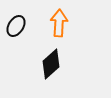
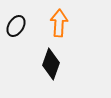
black diamond: rotated 28 degrees counterclockwise
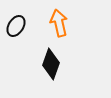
orange arrow: rotated 16 degrees counterclockwise
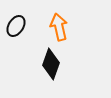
orange arrow: moved 4 px down
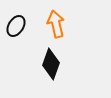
orange arrow: moved 3 px left, 3 px up
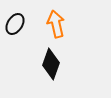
black ellipse: moved 1 px left, 2 px up
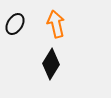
black diamond: rotated 12 degrees clockwise
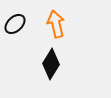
black ellipse: rotated 15 degrees clockwise
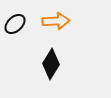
orange arrow: moved 3 px up; rotated 100 degrees clockwise
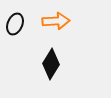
black ellipse: rotated 25 degrees counterclockwise
